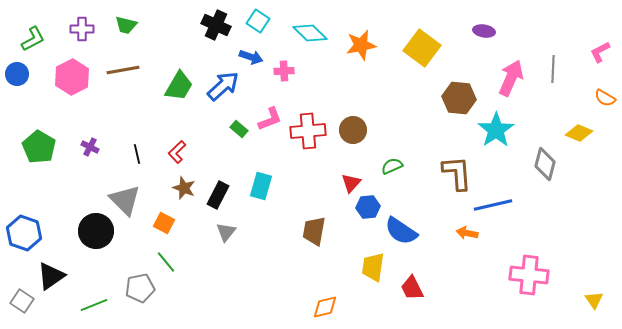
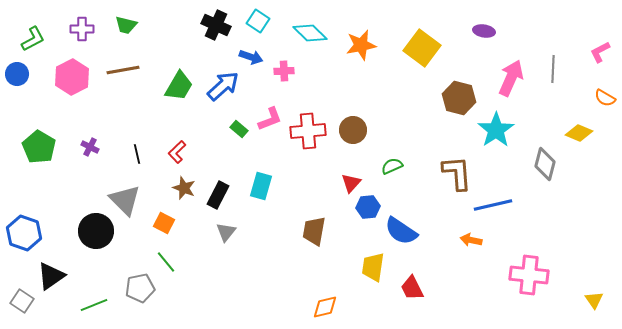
brown hexagon at (459, 98): rotated 8 degrees clockwise
orange arrow at (467, 233): moved 4 px right, 7 px down
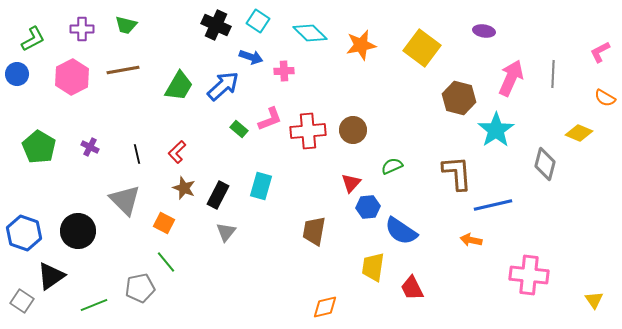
gray line at (553, 69): moved 5 px down
black circle at (96, 231): moved 18 px left
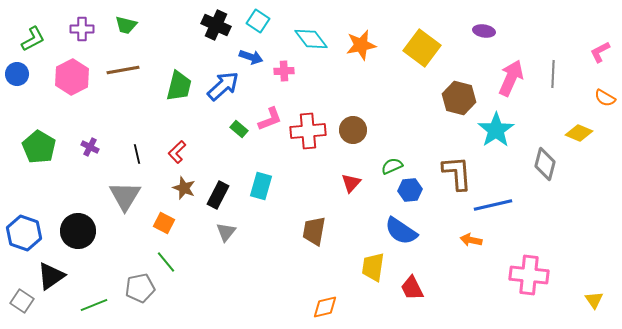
cyan diamond at (310, 33): moved 1 px right, 6 px down; rotated 8 degrees clockwise
green trapezoid at (179, 86): rotated 16 degrees counterclockwise
gray triangle at (125, 200): moved 4 px up; rotated 16 degrees clockwise
blue hexagon at (368, 207): moved 42 px right, 17 px up
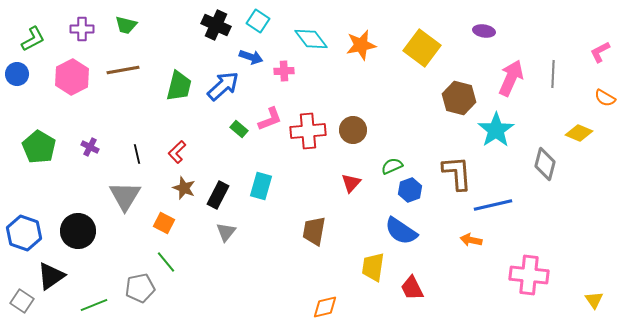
blue hexagon at (410, 190): rotated 15 degrees counterclockwise
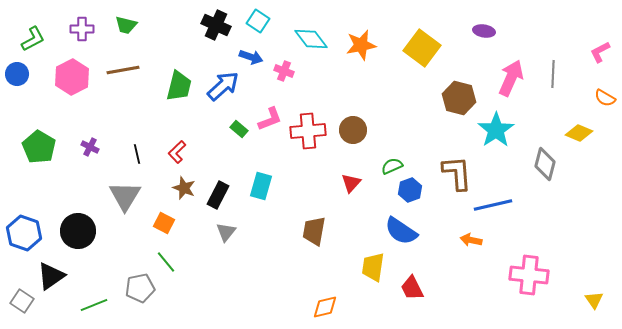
pink cross at (284, 71): rotated 24 degrees clockwise
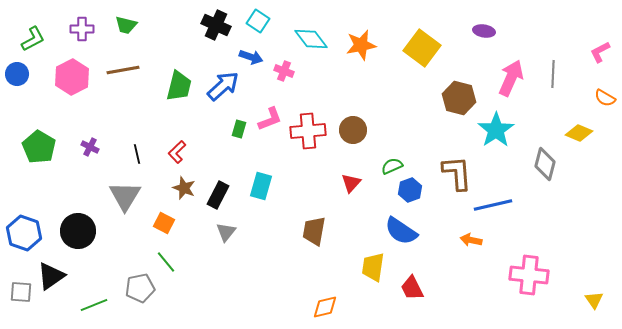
green rectangle at (239, 129): rotated 66 degrees clockwise
gray square at (22, 301): moved 1 px left, 9 px up; rotated 30 degrees counterclockwise
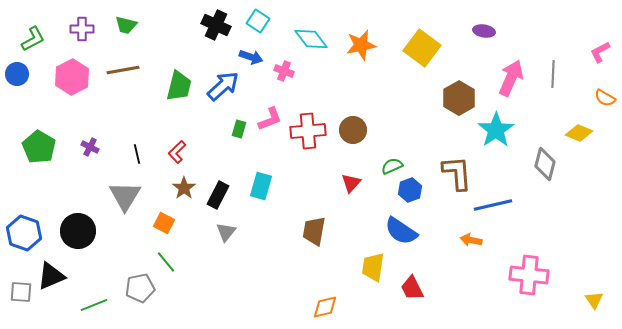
brown hexagon at (459, 98): rotated 16 degrees clockwise
brown star at (184, 188): rotated 15 degrees clockwise
black triangle at (51, 276): rotated 12 degrees clockwise
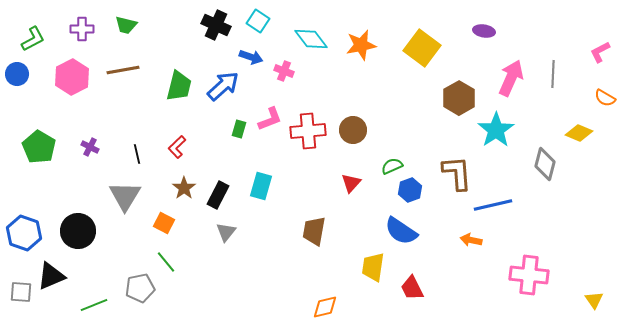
red L-shape at (177, 152): moved 5 px up
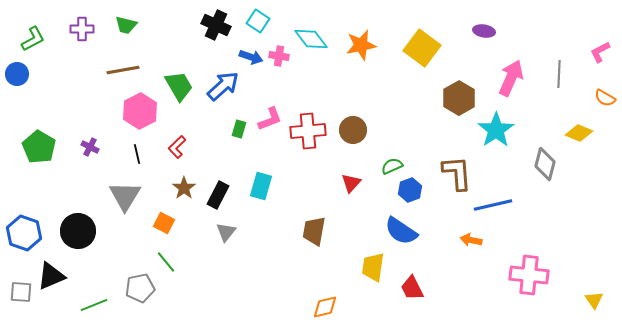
pink cross at (284, 71): moved 5 px left, 15 px up; rotated 12 degrees counterclockwise
gray line at (553, 74): moved 6 px right
pink hexagon at (72, 77): moved 68 px right, 34 px down
green trapezoid at (179, 86): rotated 44 degrees counterclockwise
